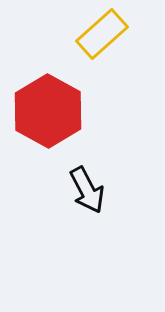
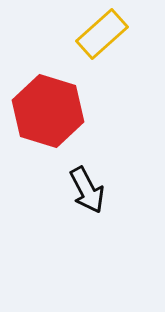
red hexagon: rotated 12 degrees counterclockwise
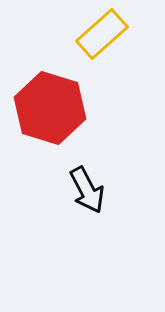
red hexagon: moved 2 px right, 3 px up
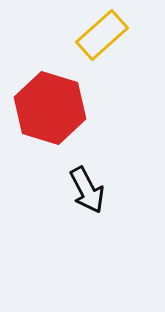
yellow rectangle: moved 1 px down
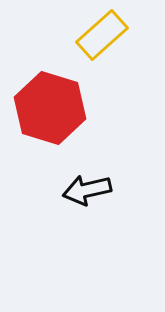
black arrow: rotated 105 degrees clockwise
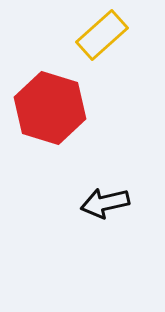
black arrow: moved 18 px right, 13 px down
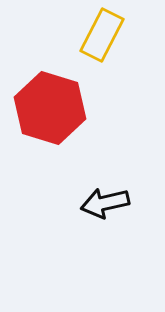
yellow rectangle: rotated 21 degrees counterclockwise
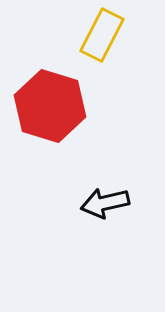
red hexagon: moved 2 px up
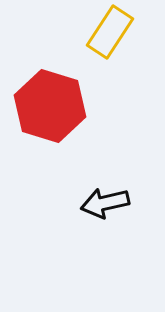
yellow rectangle: moved 8 px right, 3 px up; rotated 6 degrees clockwise
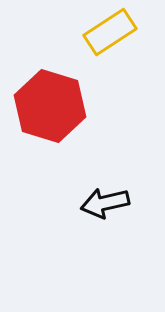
yellow rectangle: rotated 24 degrees clockwise
